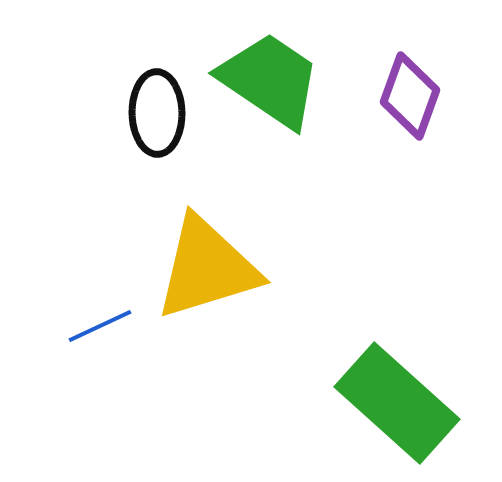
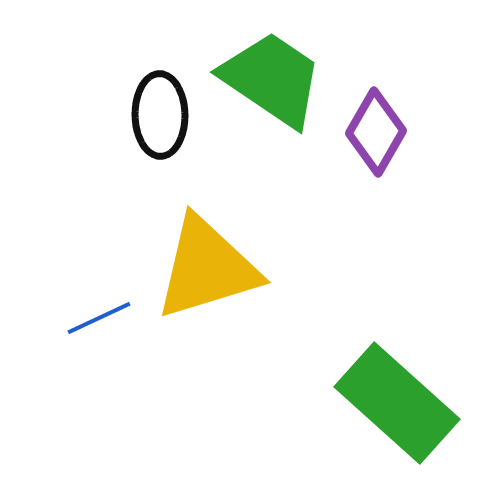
green trapezoid: moved 2 px right, 1 px up
purple diamond: moved 34 px left, 36 px down; rotated 10 degrees clockwise
black ellipse: moved 3 px right, 2 px down
blue line: moved 1 px left, 8 px up
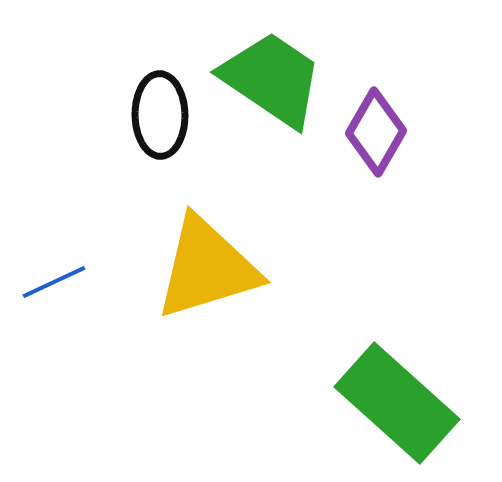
blue line: moved 45 px left, 36 px up
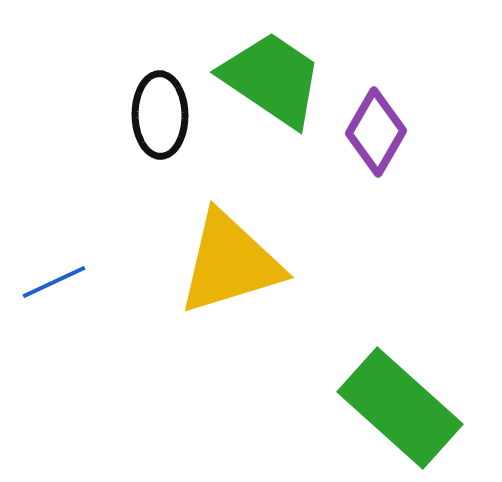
yellow triangle: moved 23 px right, 5 px up
green rectangle: moved 3 px right, 5 px down
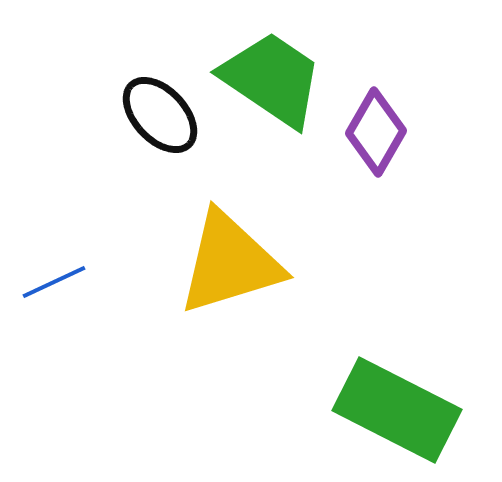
black ellipse: rotated 42 degrees counterclockwise
green rectangle: moved 3 px left, 2 px down; rotated 15 degrees counterclockwise
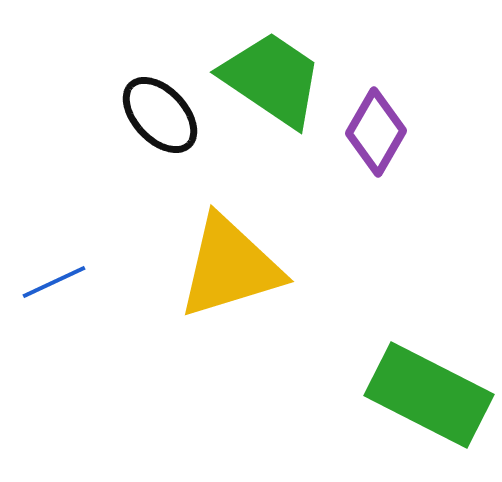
yellow triangle: moved 4 px down
green rectangle: moved 32 px right, 15 px up
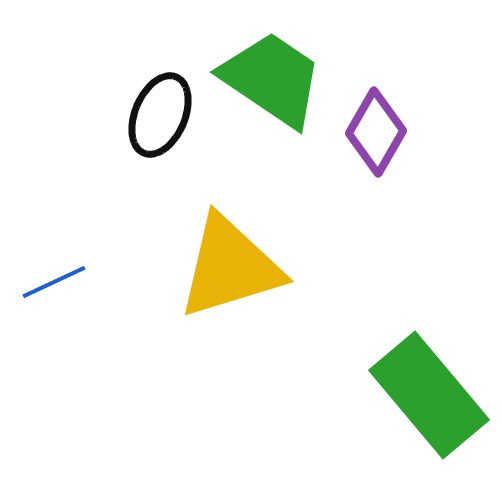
black ellipse: rotated 66 degrees clockwise
green rectangle: rotated 23 degrees clockwise
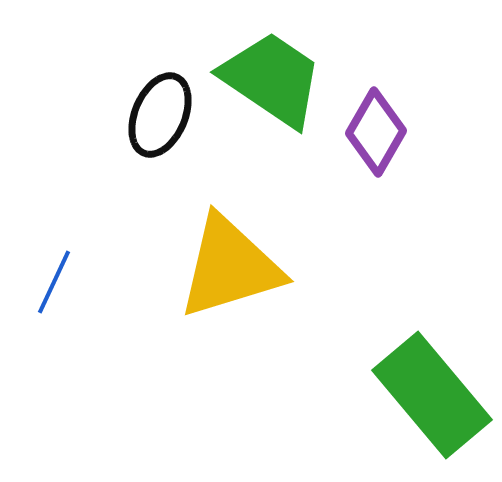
blue line: rotated 40 degrees counterclockwise
green rectangle: moved 3 px right
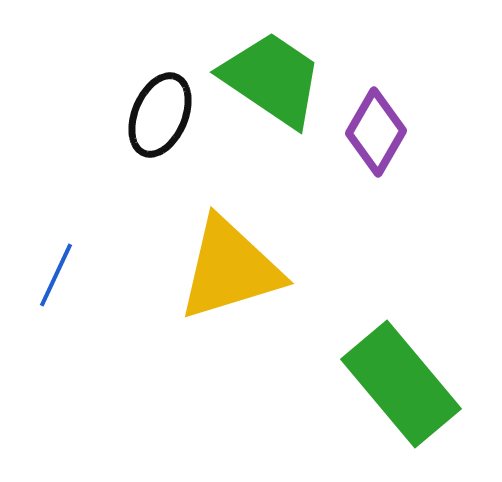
yellow triangle: moved 2 px down
blue line: moved 2 px right, 7 px up
green rectangle: moved 31 px left, 11 px up
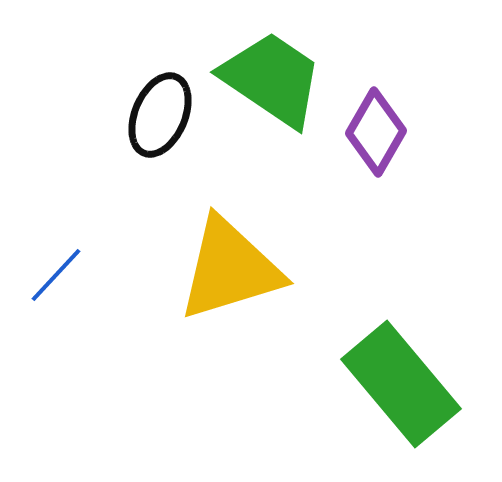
blue line: rotated 18 degrees clockwise
